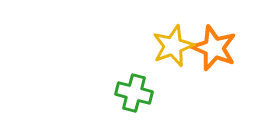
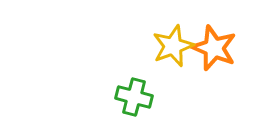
green cross: moved 4 px down
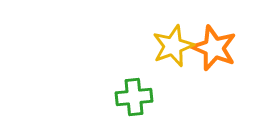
green cross: rotated 21 degrees counterclockwise
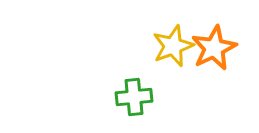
orange star: rotated 24 degrees clockwise
